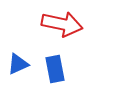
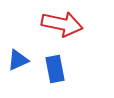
blue triangle: moved 4 px up
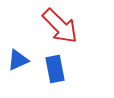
red arrow: moved 2 px left, 2 px down; rotated 33 degrees clockwise
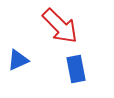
blue rectangle: moved 21 px right
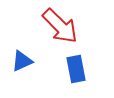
blue triangle: moved 4 px right, 1 px down
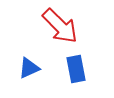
blue triangle: moved 7 px right, 7 px down
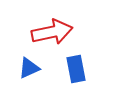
red arrow: moved 8 px left, 6 px down; rotated 57 degrees counterclockwise
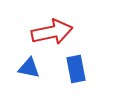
blue triangle: rotated 35 degrees clockwise
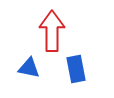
red arrow: moved 1 px up; rotated 78 degrees counterclockwise
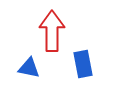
blue rectangle: moved 7 px right, 5 px up
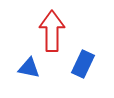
blue rectangle: rotated 36 degrees clockwise
